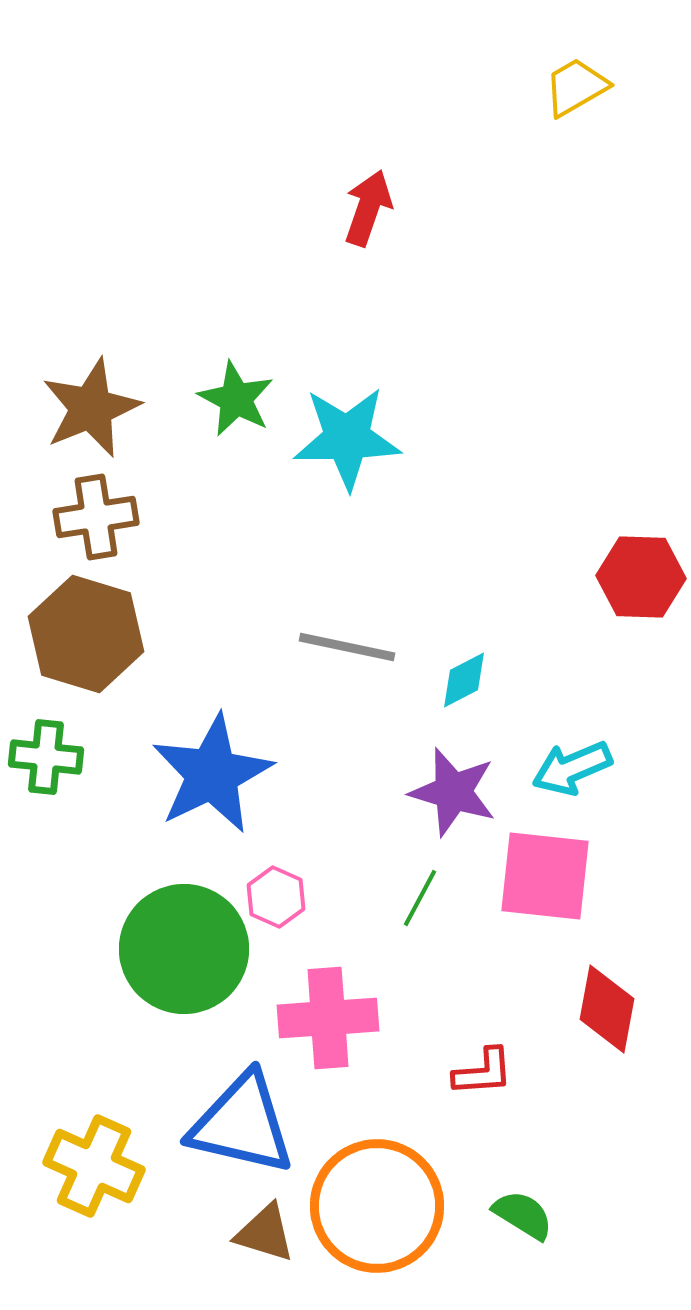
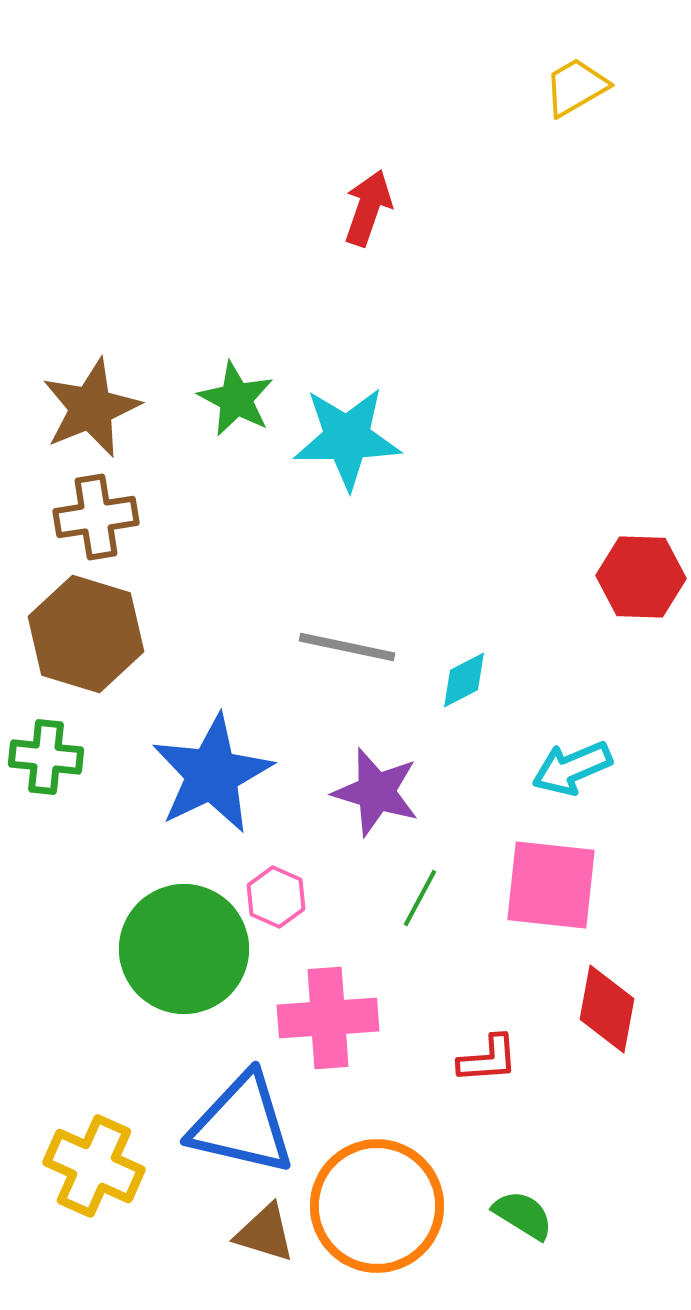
purple star: moved 77 px left
pink square: moved 6 px right, 9 px down
red L-shape: moved 5 px right, 13 px up
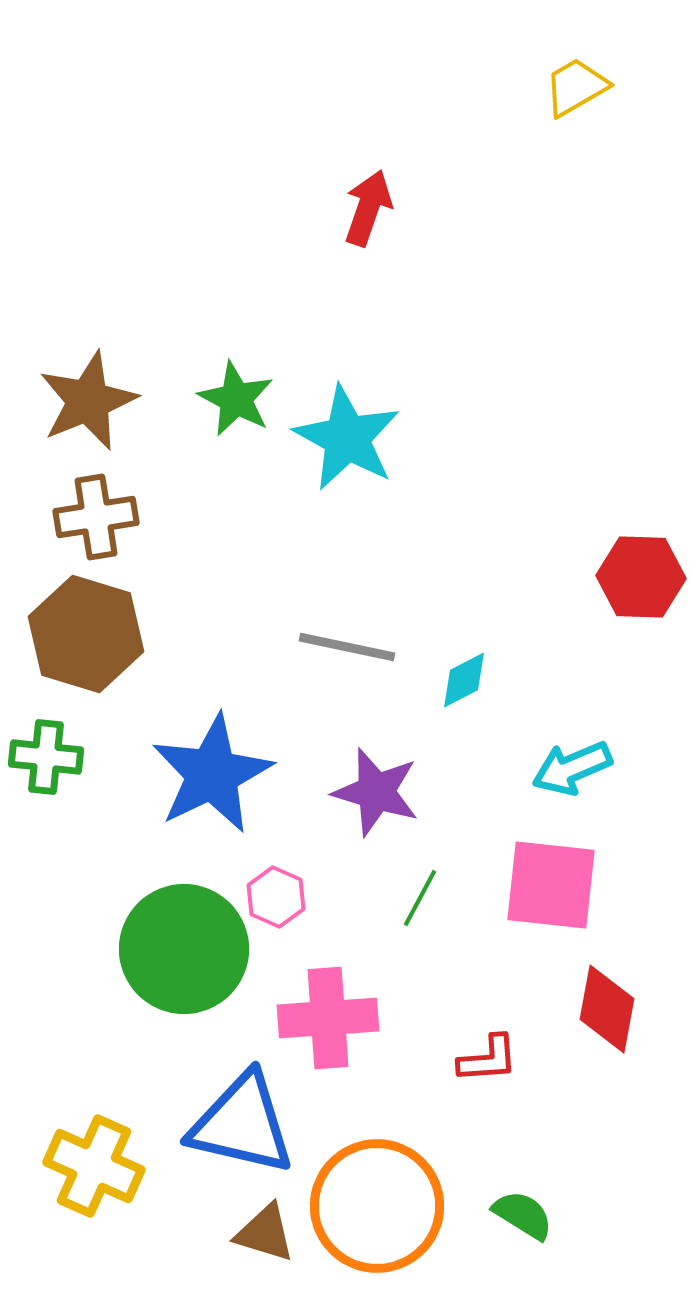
brown star: moved 3 px left, 7 px up
cyan star: rotated 30 degrees clockwise
